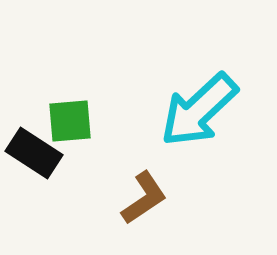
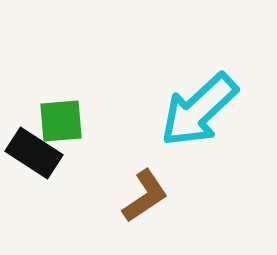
green square: moved 9 px left
brown L-shape: moved 1 px right, 2 px up
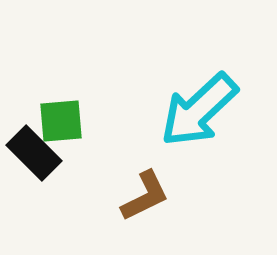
black rectangle: rotated 12 degrees clockwise
brown L-shape: rotated 8 degrees clockwise
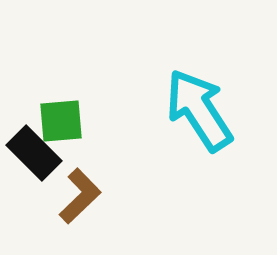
cyan arrow: rotated 100 degrees clockwise
brown L-shape: moved 65 px left; rotated 18 degrees counterclockwise
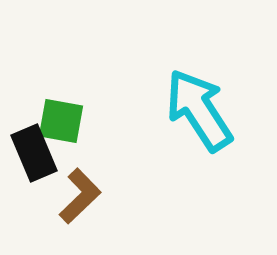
green square: rotated 15 degrees clockwise
black rectangle: rotated 22 degrees clockwise
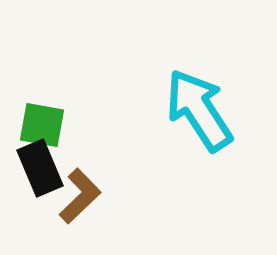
green square: moved 19 px left, 4 px down
black rectangle: moved 6 px right, 15 px down
